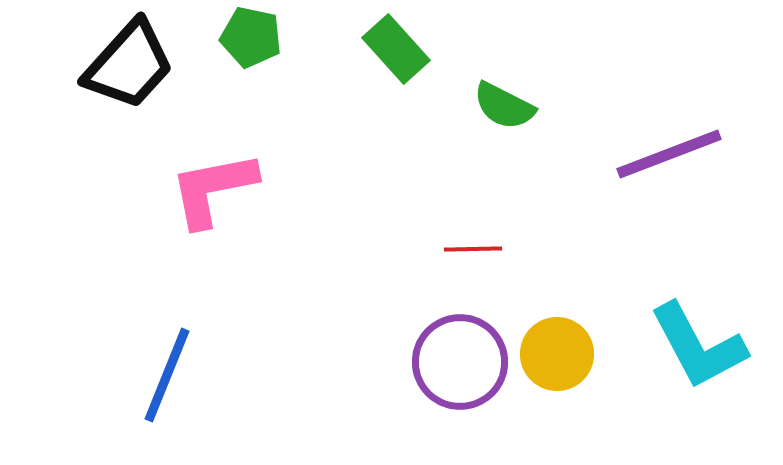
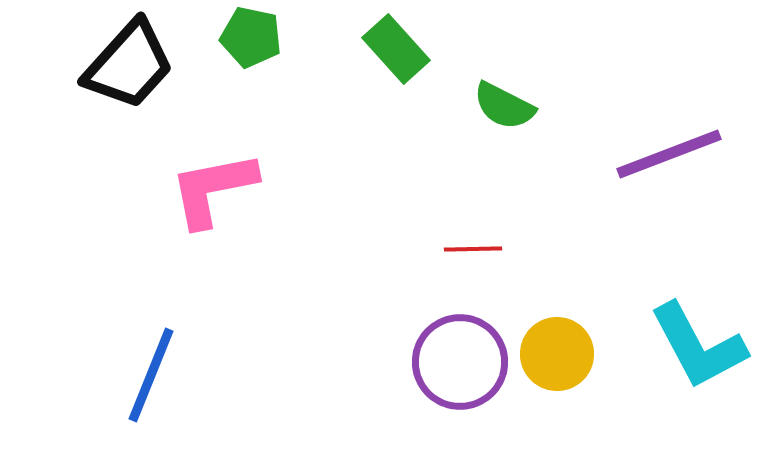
blue line: moved 16 px left
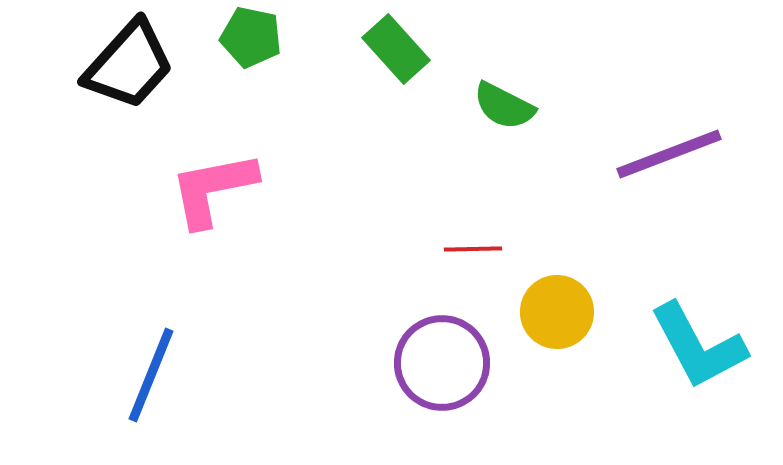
yellow circle: moved 42 px up
purple circle: moved 18 px left, 1 px down
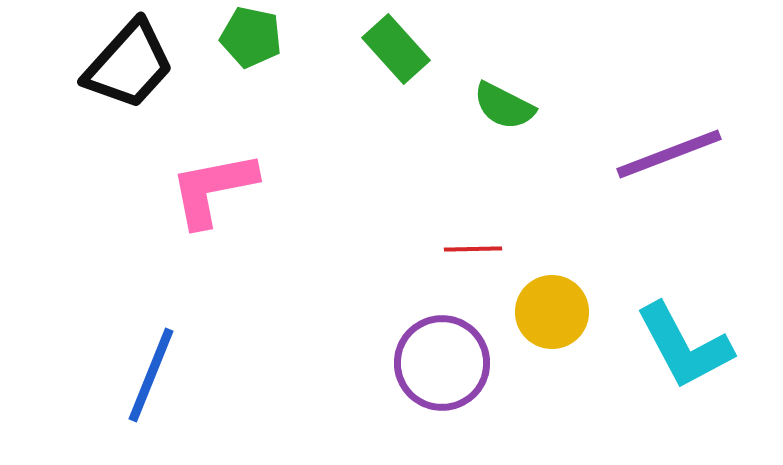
yellow circle: moved 5 px left
cyan L-shape: moved 14 px left
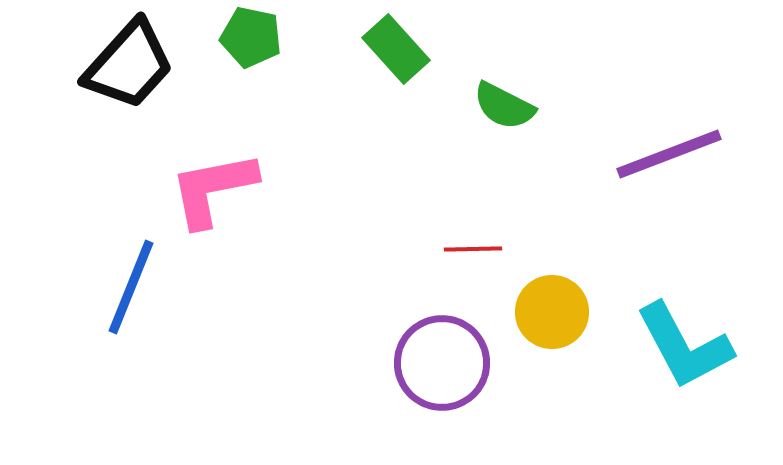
blue line: moved 20 px left, 88 px up
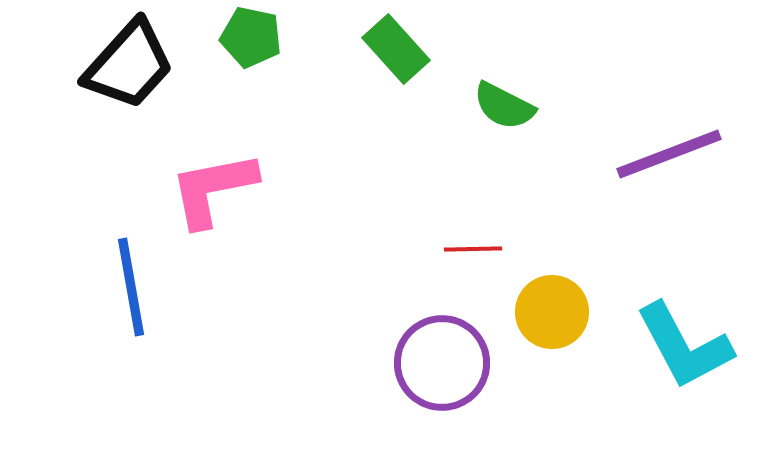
blue line: rotated 32 degrees counterclockwise
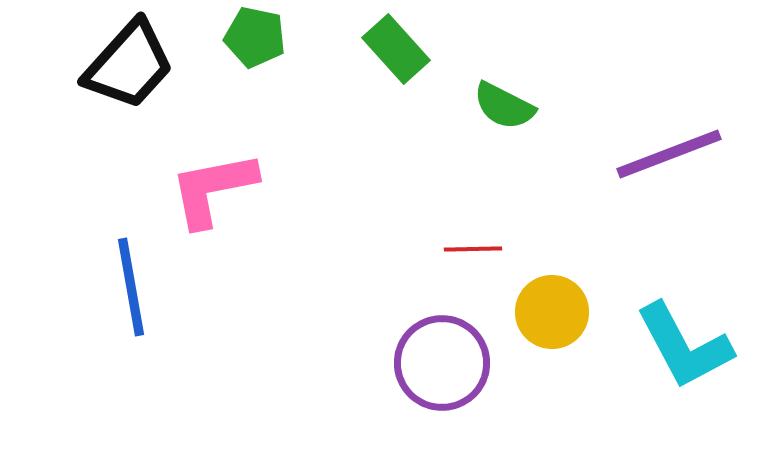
green pentagon: moved 4 px right
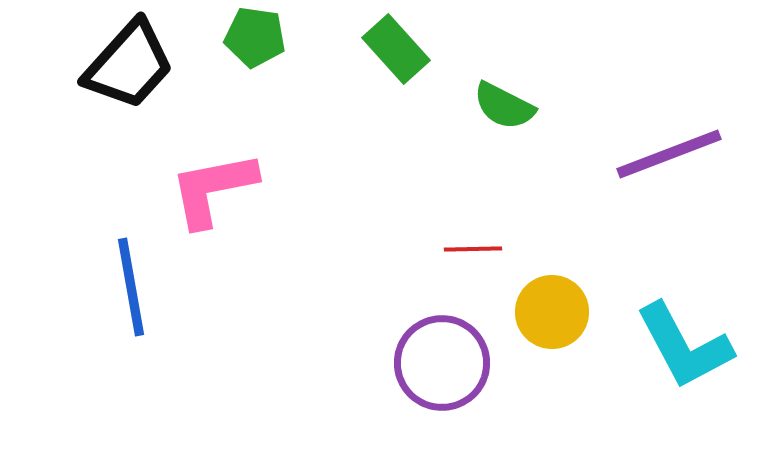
green pentagon: rotated 4 degrees counterclockwise
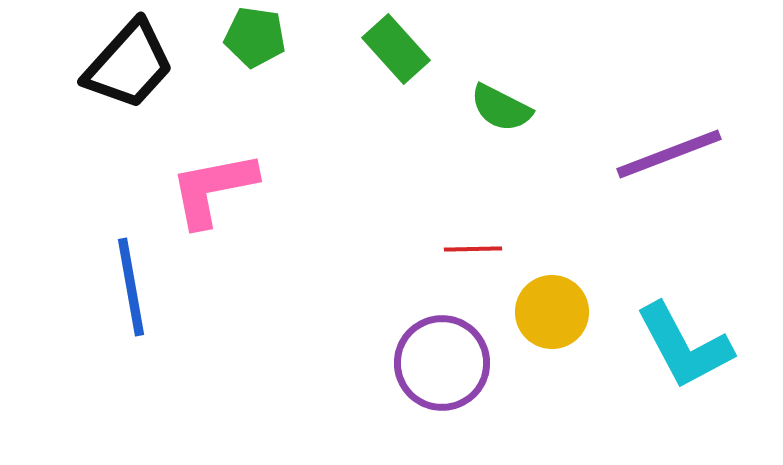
green semicircle: moved 3 px left, 2 px down
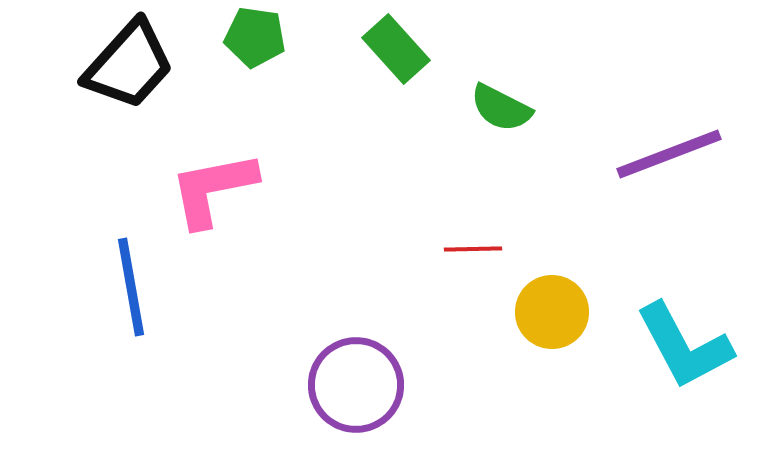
purple circle: moved 86 px left, 22 px down
